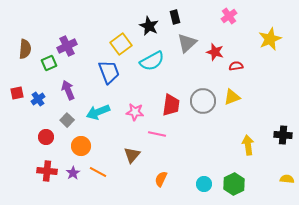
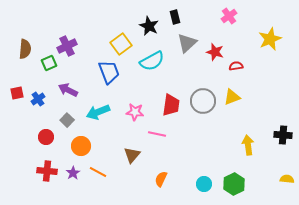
purple arrow: rotated 42 degrees counterclockwise
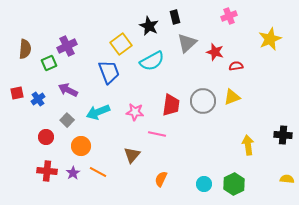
pink cross: rotated 14 degrees clockwise
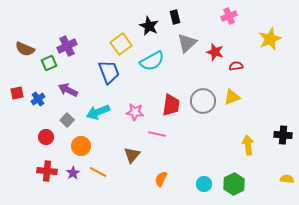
brown semicircle: rotated 108 degrees clockwise
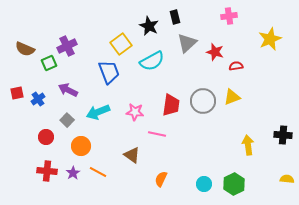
pink cross: rotated 14 degrees clockwise
brown triangle: rotated 36 degrees counterclockwise
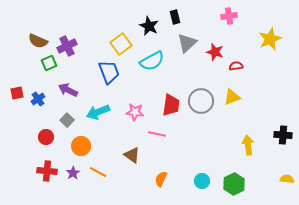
brown semicircle: moved 13 px right, 8 px up
gray circle: moved 2 px left
cyan circle: moved 2 px left, 3 px up
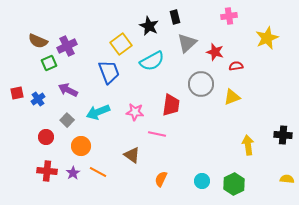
yellow star: moved 3 px left, 1 px up
gray circle: moved 17 px up
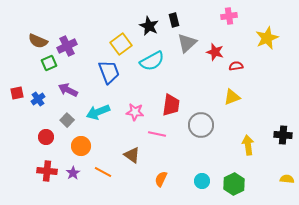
black rectangle: moved 1 px left, 3 px down
gray circle: moved 41 px down
orange line: moved 5 px right
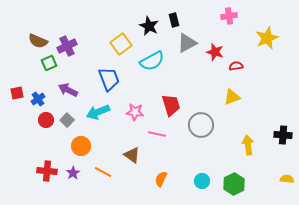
gray triangle: rotated 15 degrees clockwise
blue trapezoid: moved 7 px down
red trapezoid: rotated 25 degrees counterclockwise
red circle: moved 17 px up
